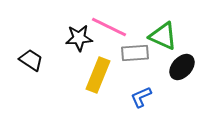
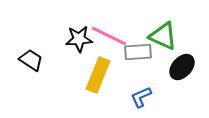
pink line: moved 9 px down
black star: moved 1 px down
gray rectangle: moved 3 px right, 1 px up
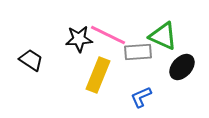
pink line: moved 1 px left, 1 px up
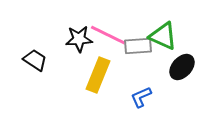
gray rectangle: moved 6 px up
black trapezoid: moved 4 px right
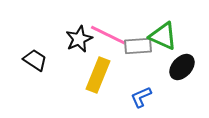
black star: rotated 20 degrees counterclockwise
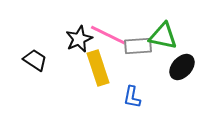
green triangle: rotated 12 degrees counterclockwise
yellow rectangle: moved 7 px up; rotated 40 degrees counterclockwise
blue L-shape: moved 9 px left; rotated 55 degrees counterclockwise
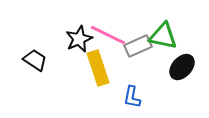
gray rectangle: rotated 20 degrees counterclockwise
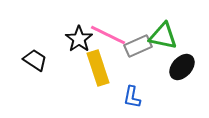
black star: rotated 12 degrees counterclockwise
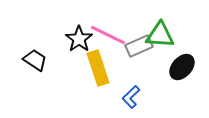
green triangle: moved 3 px left, 1 px up; rotated 8 degrees counterclockwise
gray rectangle: moved 1 px right
blue L-shape: moved 1 px left; rotated 35 degrees clockwise
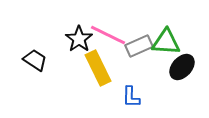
green triangle: moved 6 px right, 7 px down
yellow rectangle: rotated 8 degrees counterclockwise
blue L-shape: rotated 45 degrees counterclockwise
